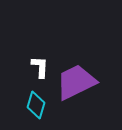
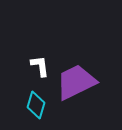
white L-shape: moved 1 px up; rotated 10 degrees counterclockwise
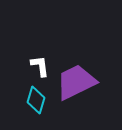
cyan diamond: moved 5 px up
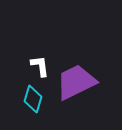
cyan diamond: moved 3 px left, 1 px up
